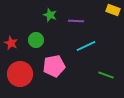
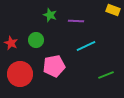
green line: rotated 42 degrees counterclockwise
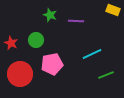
cyan line: moved 6 px right, 8 px down
pink pentagon: moved 2 px left, 2 px up
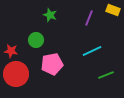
purple line: moved 13 px right, 3 px up; rotated 70 degrees counterclockwise
red star: moved 8 px down; rotated 16 degrees counterclockwise
cyan line: moved 3 px up
red circle: moved 4 px left
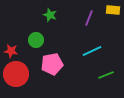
yellow rectangle: rotated 16 degrees counterclockwise
